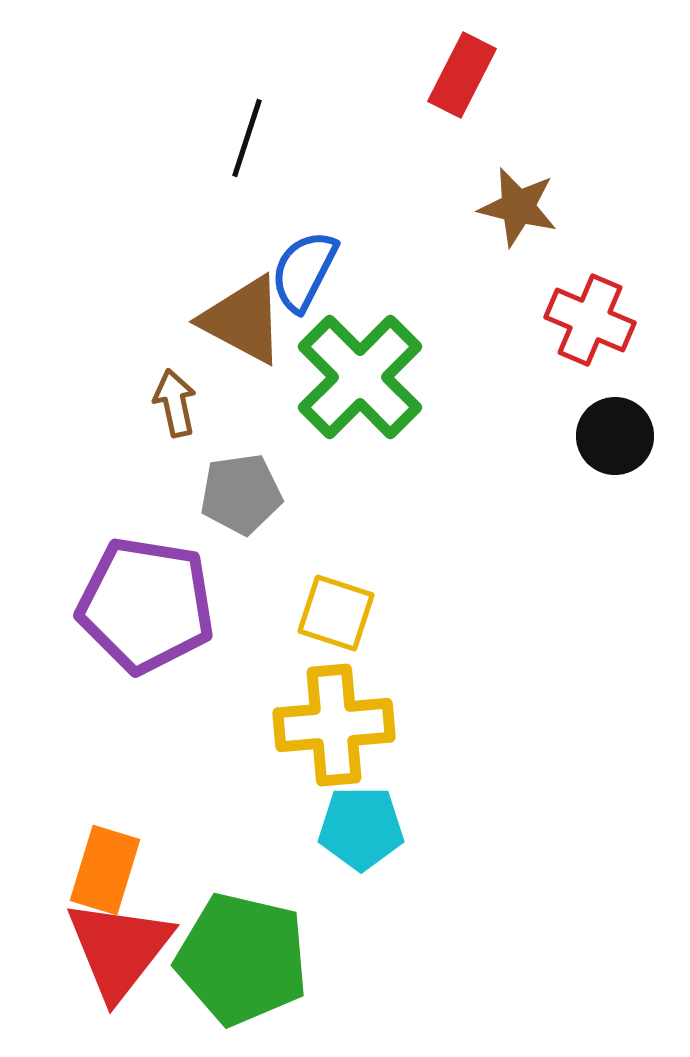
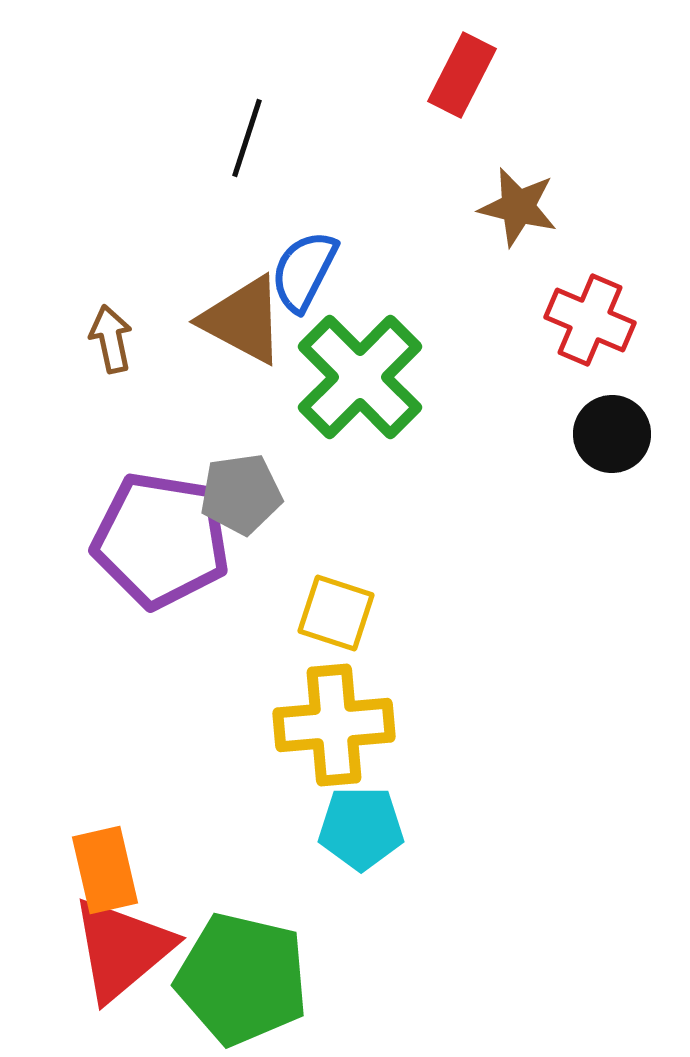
brown arrow: moved 64 px left, 64 px up
black circle: moved 3 px left, 2 px up
purple pentagon: moved 15 px right, 65 px up
orange rectangle: rotated 30 degrees counterclockwise
red triangle: moved 3 px right; rotated 12 degrees clockwise
green pentagon: moved 20 px down
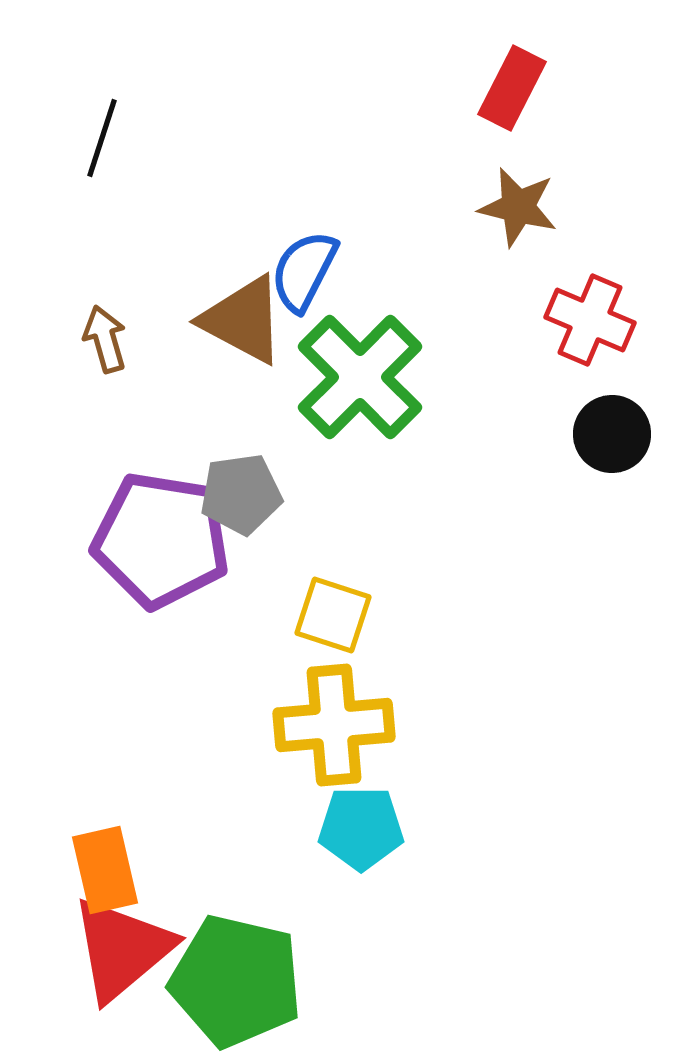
red rectangle: moved 50 px right, 13 px down
black line: moved 145 px left
brown arrow: moved 6 px left; rotated 4 degrees counterclockwise
yellow square: moved 3 px left, 2 px down
green pentagon: moved 6 px left, 2 px down
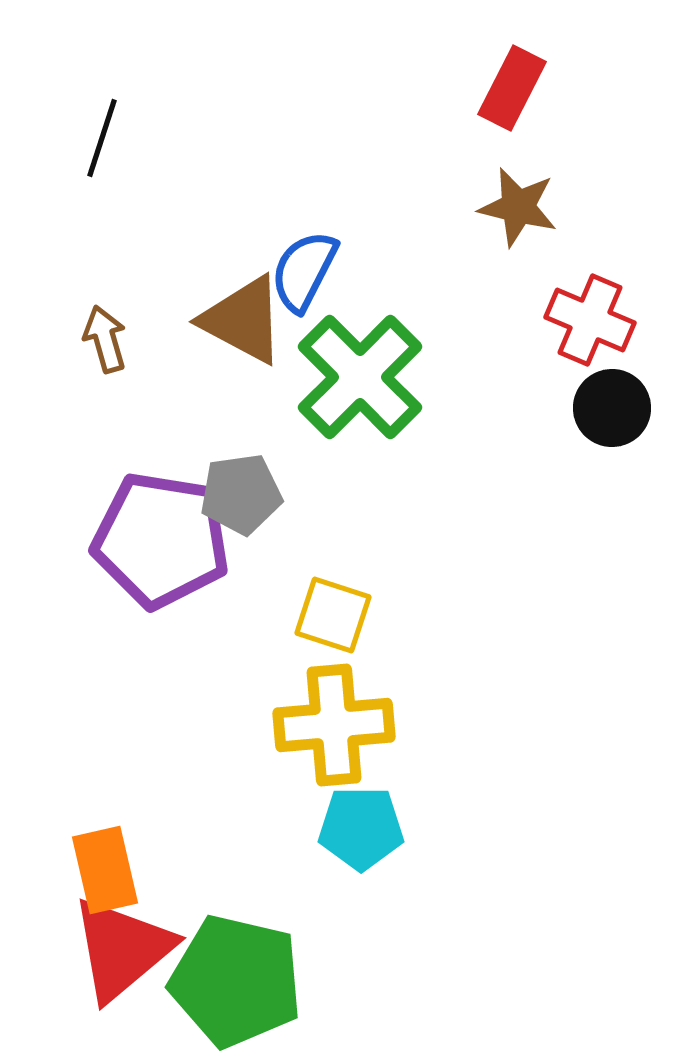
black circle: moved 26 px up
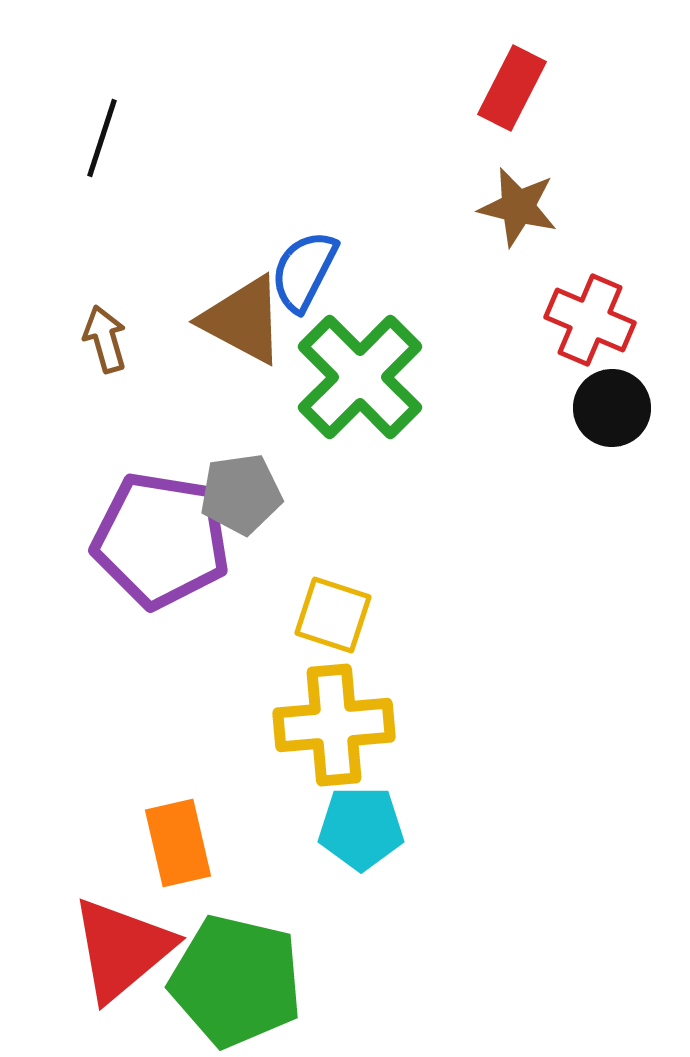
orange rectangle: moved 73 px right, 27 px up
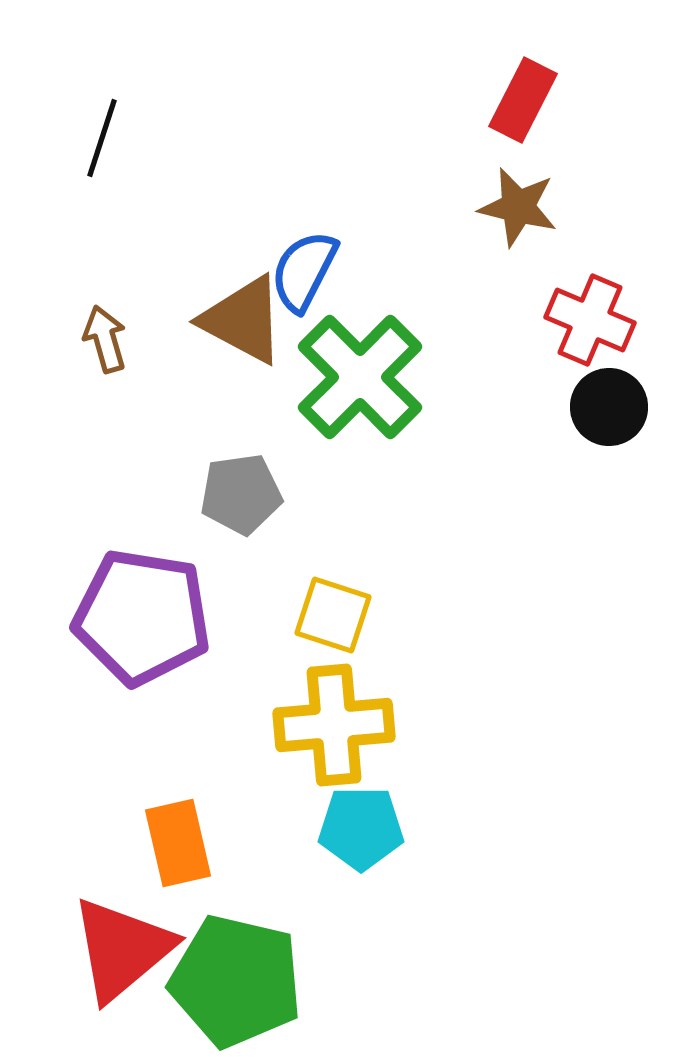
red rectangle: moved 11 px right, 12 px down
black circle: moved 3 px left, 1 px up
purple pentagon: moved 19 px left, 77 px down
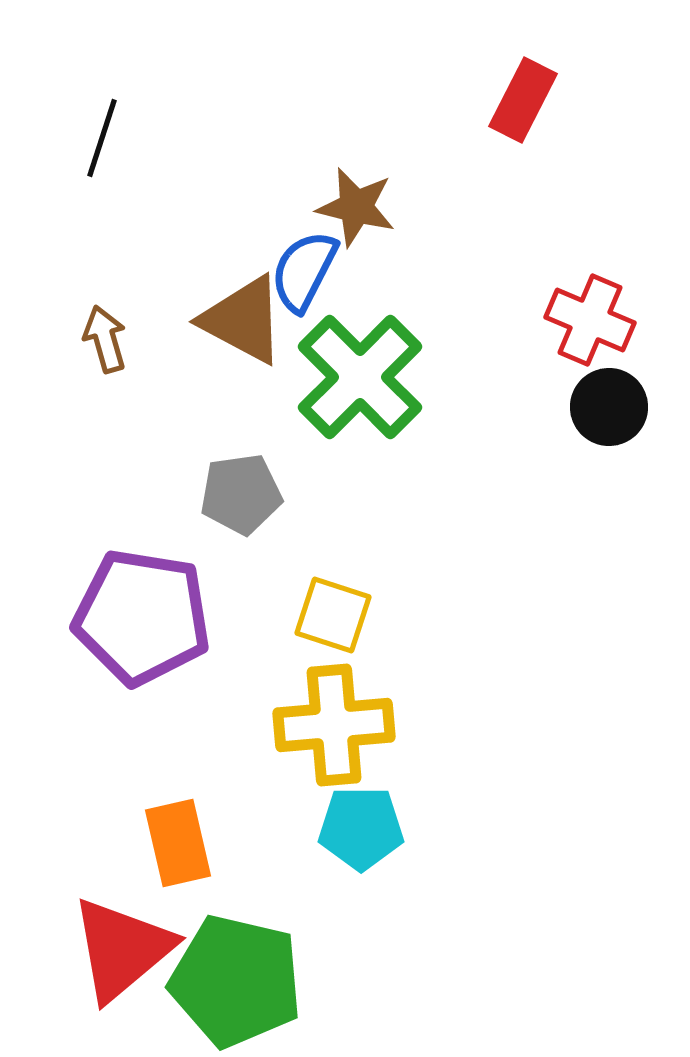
brown star: moved 162 px left
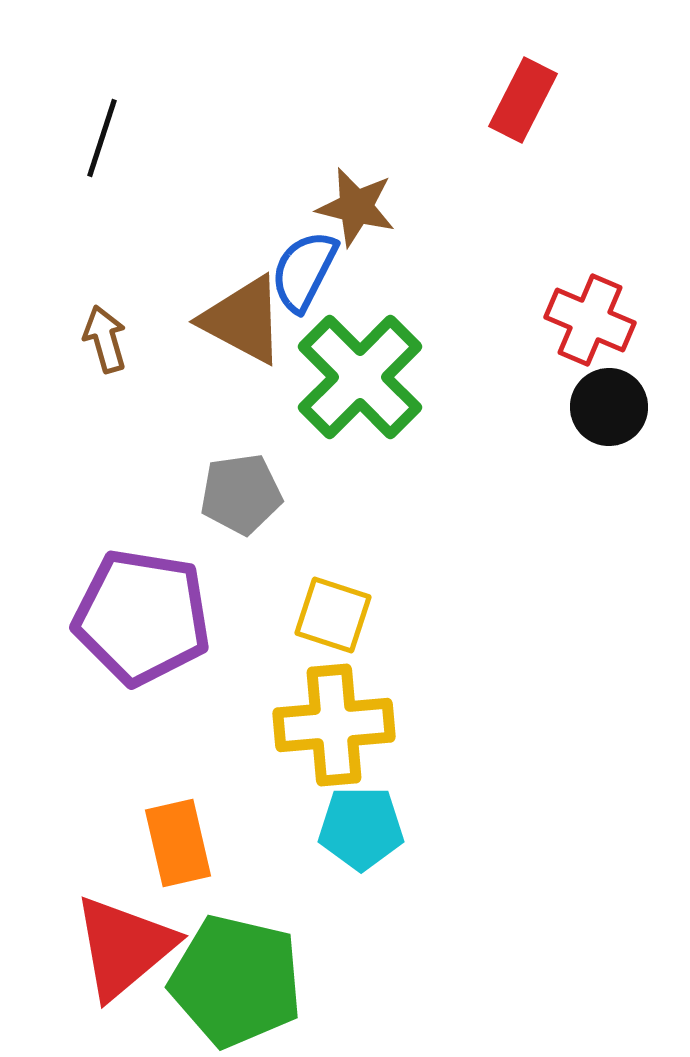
red triangle: moved 2 px right, 2 px up
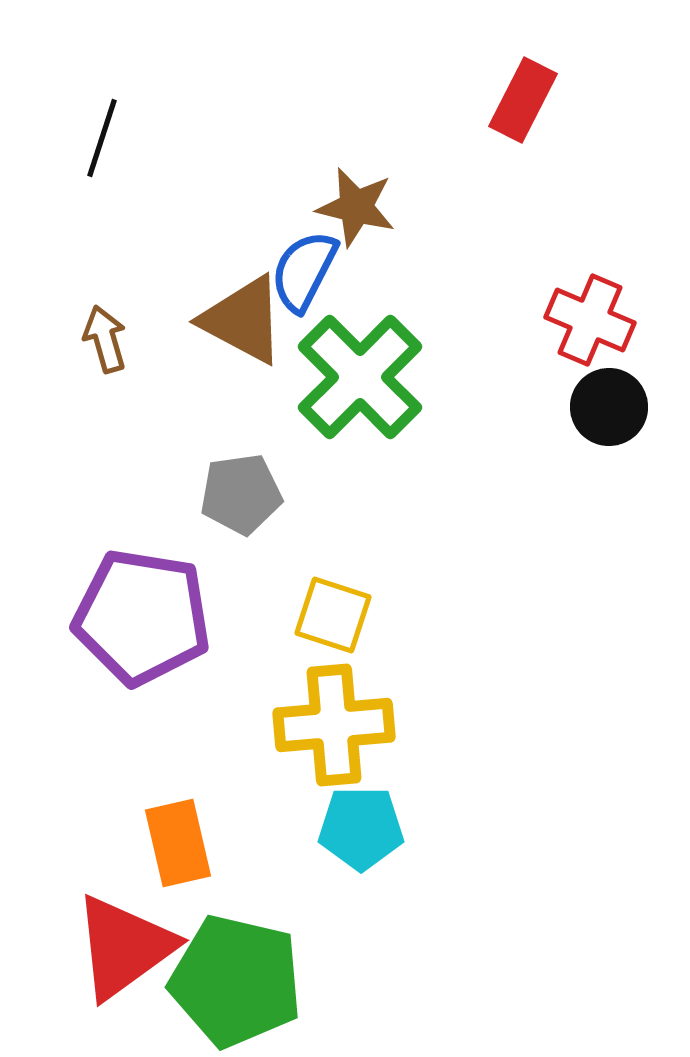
red triangle: rotated 4 degrees clockwise
